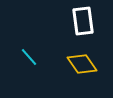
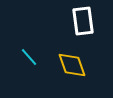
yellow diamond: moved 10 px left, 1 px down; rotated 16 degrees clockwise
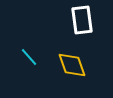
white rectangle: moved 1 px left, 1 px up
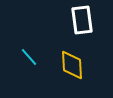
yellow diamond: rotated 16 degrees clockwise
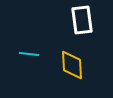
cyan line: moved 3 px up; rotated 42 degrees counterclockwise
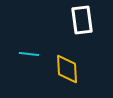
yellow diamond: moved 5 px left, 4 px down
